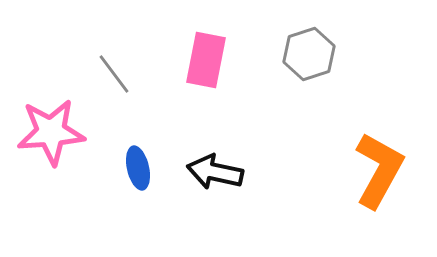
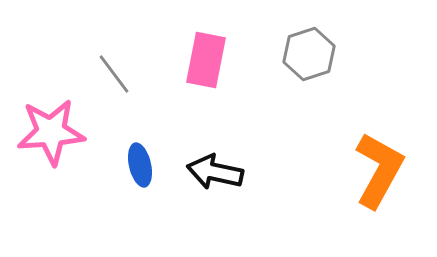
blue ellipse: moved 2 px right, 3 px up
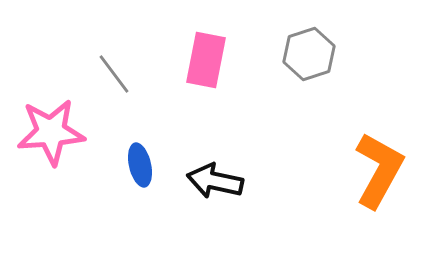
black arrow: moved 9 px down
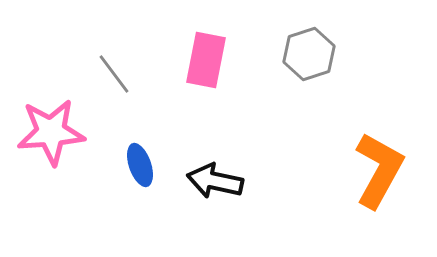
blue ellipse: rotated 6 degrees counterclockwise
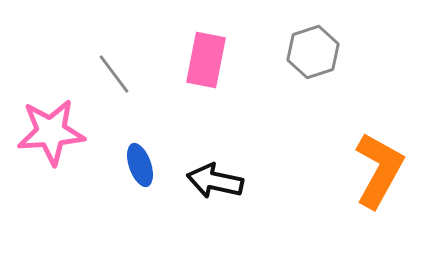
gray hexagon: moved 4 px right, 2 px up
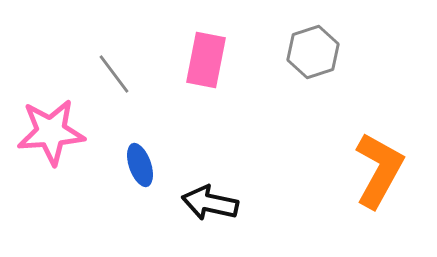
black arrow: moved 5 px left, 22 px down
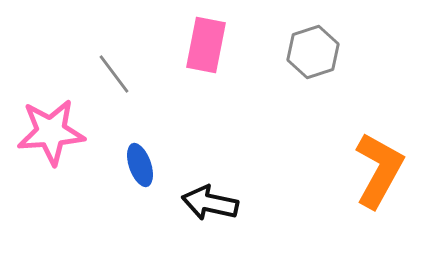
pink rectangle: moved 15 px up
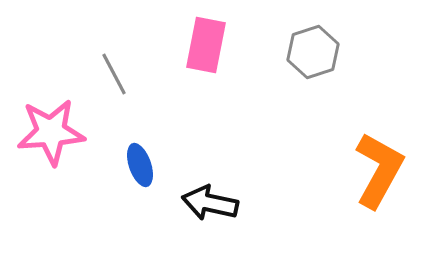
gray line: rotated 9 degrees clockwise
